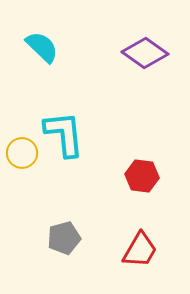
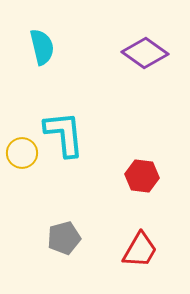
cyan semicircle: rotated 33 degrees clockwise
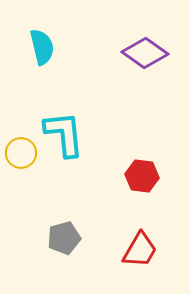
yellow circle: moved 1 px left
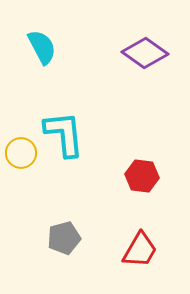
cyan semicircle: rotated 15 degrees counterclockwise
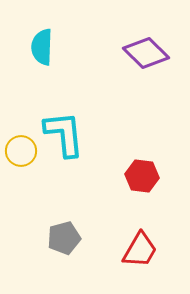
cyan semicircle: rotated 150 degrees counterclockwise
purple diamond: moved 1 px right; rotated 9 degrees clockwise
yellow circle: moved 2 px up
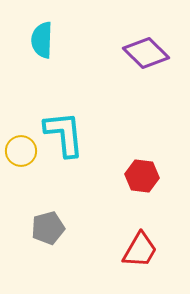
cyan semicircle: moved 7 px up
gray pentagon: moved 16 px left, 10 px up
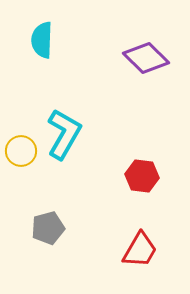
purple diamond: moved 5 px down
cyan L-shape: rotated 36 degrees clockwise
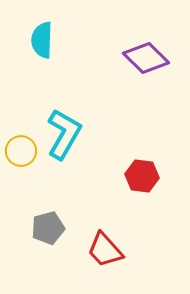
red trapezoid: moved 35 px left; rotated 108 degrees clockwise
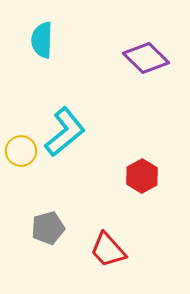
cyan L-shape: moved 1 px right, 2 px up; rotated 21 degrees clockwise
red hexagon: rotated 24 degrees clockwise
red trapezoid: moved 3 px right
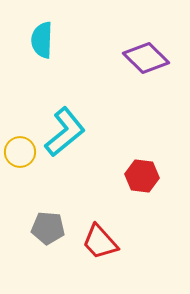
yellow circle: moved 1 px left, 1 px down
red hexagon: rotated 24 degrees counterclockwise
gray pentagon: rotated 20 degrees clockwise
red trapezoid: moved 8 px left, 8 px up
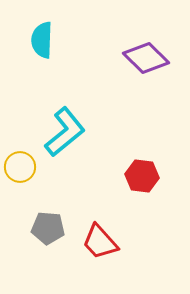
yellow circle: moved 15 px down
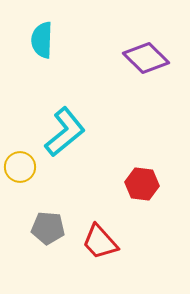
red hexagon: moved 8 px down
